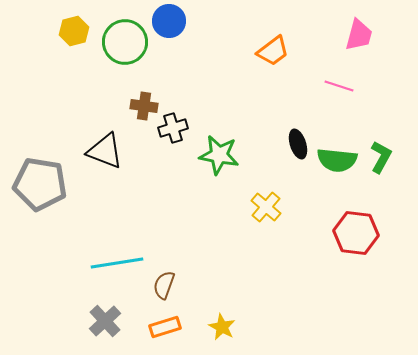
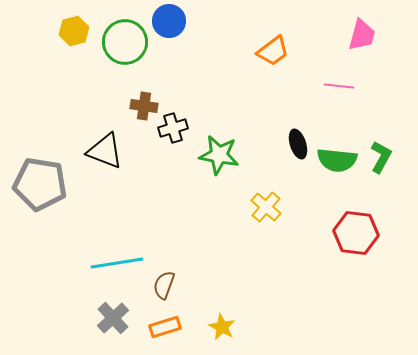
pink trapezoid: moved 3 px right
pink line: rotated 12 degrees counterclockwise
gray cross: moved 8 px right, 3 px up
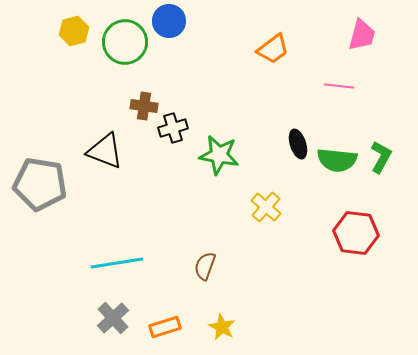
orange trapezoid: moved 2 px up
brown semicircle: moved 41 px right, 19 px up
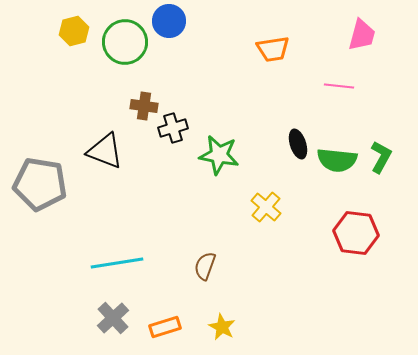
orange trapezoid: rotated 28 degrees clockwise
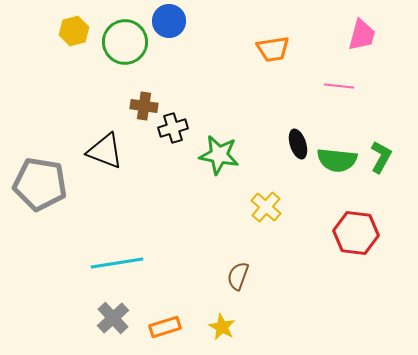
brown semicircle: moved 33 px right, 10 px down
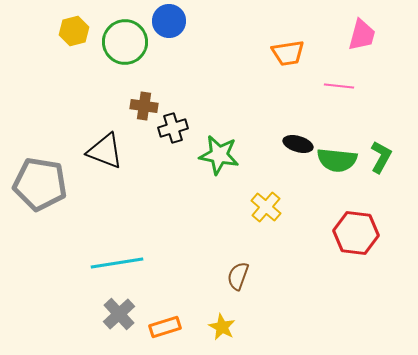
orange trapezoid: moved 15 px right, 4 px down
black ellipse: rotated 56 degrees counterclockwise
gray cross: moved 6 px right, 4 px up
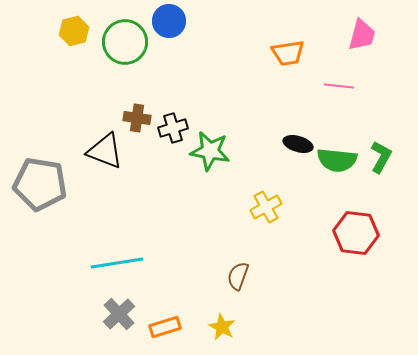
brown cross: moved 7 px left, 12 px down
green star: moved 9 px left, 4 px up
yellow cross: rotated 20 degrees clockwise
